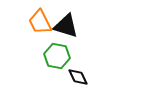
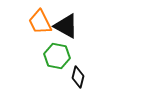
black triangle: rotated 12 degrees clockwise
black diamond: rotated 40 degrees clockwise
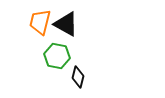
orange trapezoid: rotated 40 degrees clockwise
black triangle: moved 2 px up
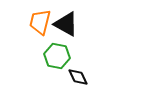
black diamond: rotated 40 degrees counterclockwise
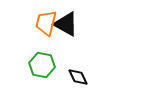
orange trapezoid: moved 6 px right, 1 px down
green hexagon: moved 15 px left, 9 px down
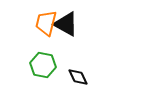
green hexagon: moved 1 px right
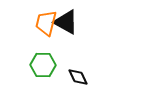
black triangle: moved 2 px up
green hexagon: rotated 10 degrees counterclockwise
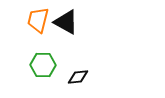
orange trapezoid: moved 8 px left, 3 px up
black diamond: rotated 70 degrees counterclockwise
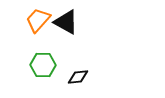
orange trapezoid: rotated 28 degrees clockwise
